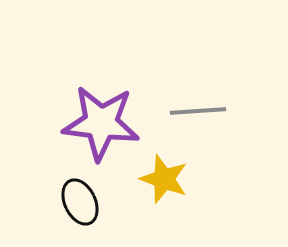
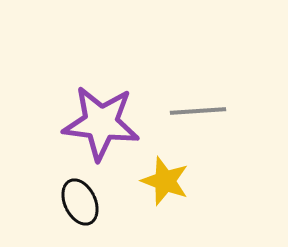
yellow star: moved 1 px right, 2 px down
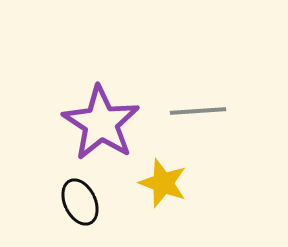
purple star: rotated 26 degrees clockwise
yellow star: moved 2 px left, 2 px down
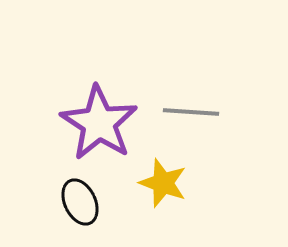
gray line: moved 7 px left, 1 px down; rotated 8 degrees clockwise
purple star: moved 2 px left
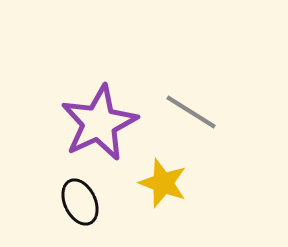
gray line: rotated 28 degrees clockwise
purple star: rotated 14 degrees clockwise
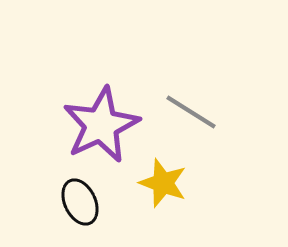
purple star: moved 2 px right, 2 px down
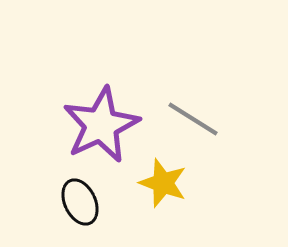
gray line: moved 2 px right, 7 px down
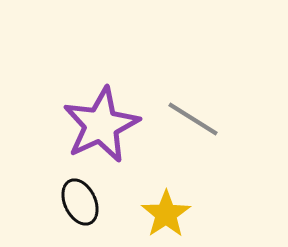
yellow star: moved 3 px right, 31 px down; rotated 18 degrees clockwise
